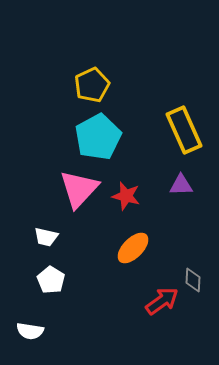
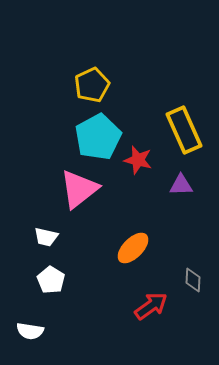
pink triangle: rotated 9 degrees clockwise
red star: moved 12 px right, 36 px up
red arrow: moved 11 px left, 5 px down
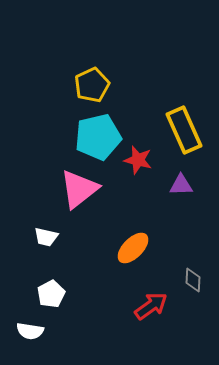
cyan pentagon: rotated 15 degrees clockwise
white pentagon: moved 14 px down; rotated 12 degrees clockwise
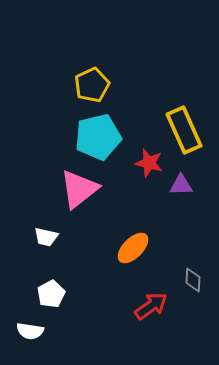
red star: moved 11 px right, 3 px down
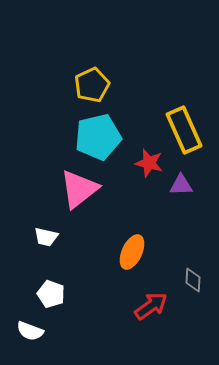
orange ellipse: moved 1 px left, 4 px down; rotated 20 degrees counterclockwise
white pentagon: rotated 24 degrees counterclockwise
white semicircle: rotated 12 degrees clockwise
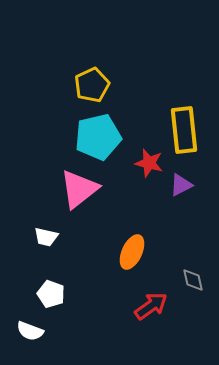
yellow rectangle: rotated 18 degrees clockwise
purple triangle: rotated 25 degrees counterclockwise
gray diamond: rotated 15 degrees counterclockwise
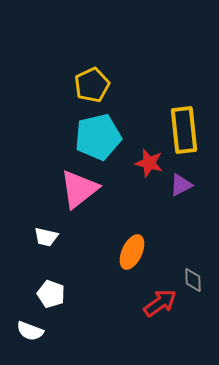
gray diamond: rotated 10 degrees clockwise
red arrow: moved 9 px right, 3 px up
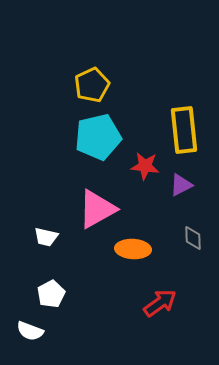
red star: moved 4 px left, 3 px down; rotated 8 degrees counterclockwise
pink triangle: moved 18 px right, 20 px down; rotated 9 degrees clockwise
orange ellipse: moved 1 px right, 3 px up; rotated 68 degrees clockwise
gray diamond: moved 42 px up
white pentagon: rotated 24 degrees clockwise
